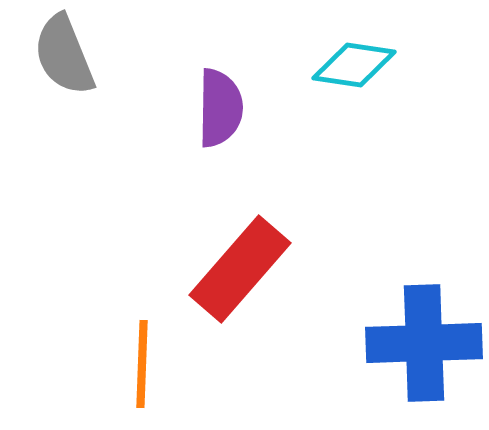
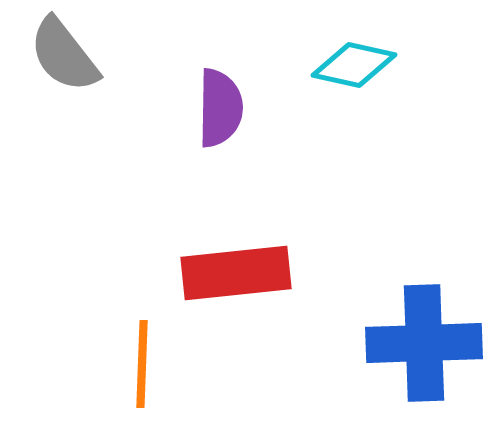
gray semicircle: rotated 16 degrees counterclockwise
cyan diamond: rotated 4 degrees clockwise
red rectangle: moved 4 px left, 4 px down; rotated 43 degrees clockwise
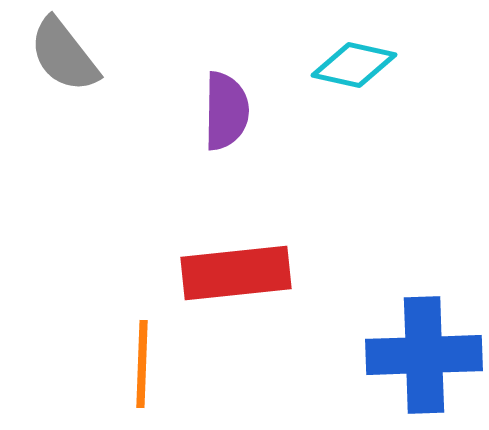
purple semicircle: moved 6 px right, 3 px down
blue cross: moved 12 px down
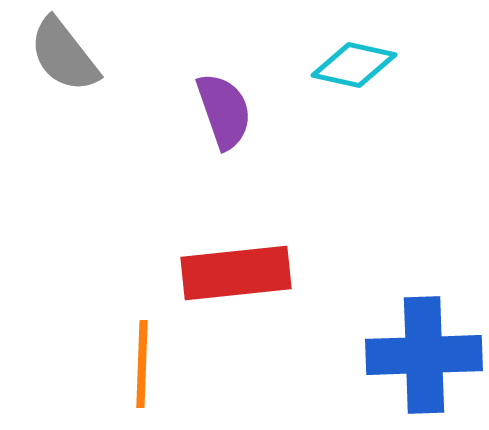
purple semicircle: moved 2 px left; rotated 20 degrees counterclockwise
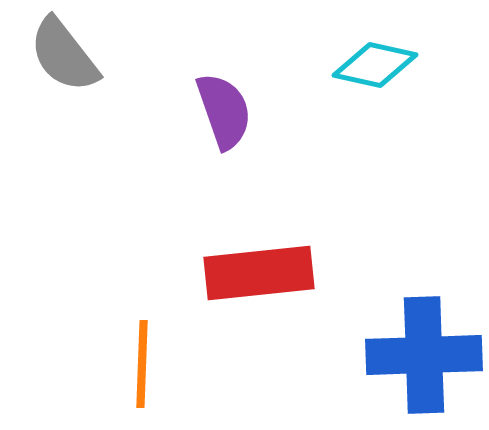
cyan diamond: moved 21 px right
red rectangle: moved 23 px right
